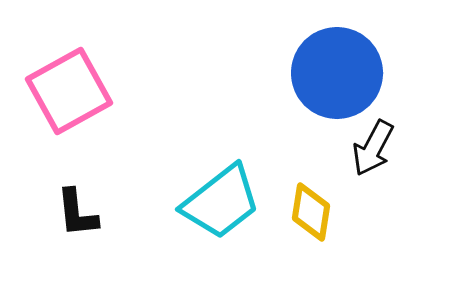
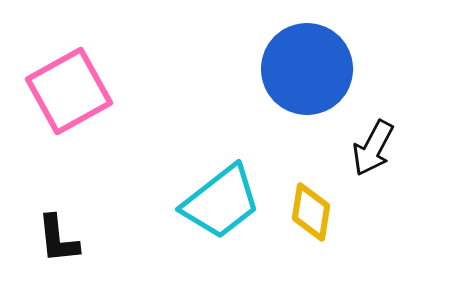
blue circle: moved 30 px left, 4 px up
black L-shape: moved 19 px left, 26 px down
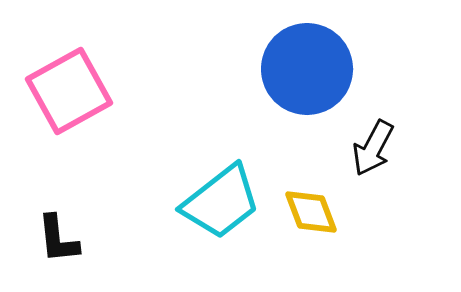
yellow diamond: rotated 30 degrees counterclockwise
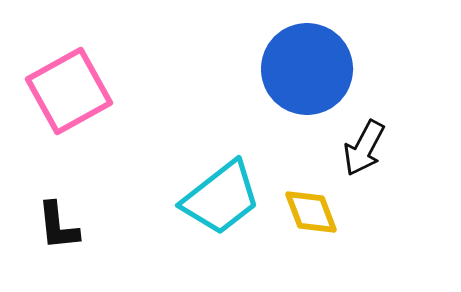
black arrow: moved 9 px left
cyan trapezoid: moved 4 px up
black L-shape: moved 13 px up
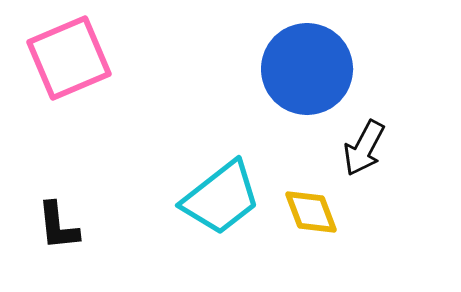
pink square: moved 33 px up; rotated 6 degrees clockwise
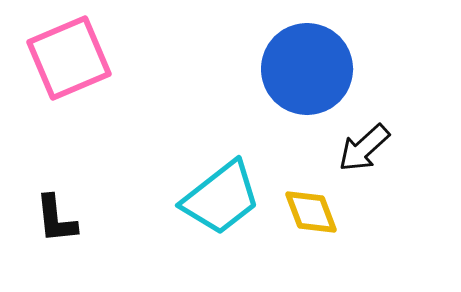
black arrow: rotated 20 degrees clockwise
black L-shape: moved 2 px left, 7 px up
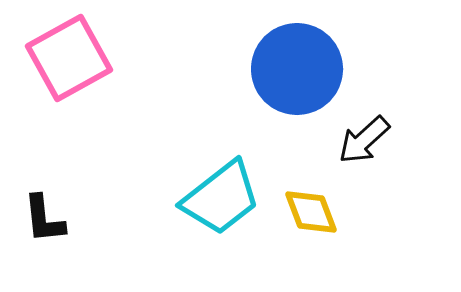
pink square: rotated 6 degrees counterclockwise
blue circle: moved 10 px left
black arrow: moved 8 px up
black L-shape: moved 12 px left
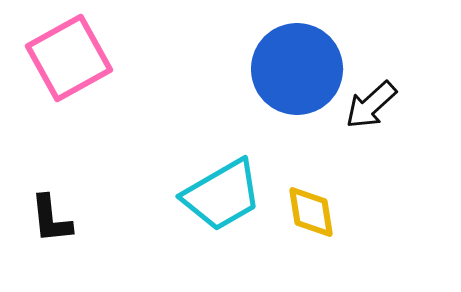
black arrow: moved 7 px right, 35 px up
cyan trapezoid: moved 1 px right, 3 px up; rotated 8 degrees clockwise
yellow diamond: rotated 12 degrees clockwise
black L-shape: moved 7 px right
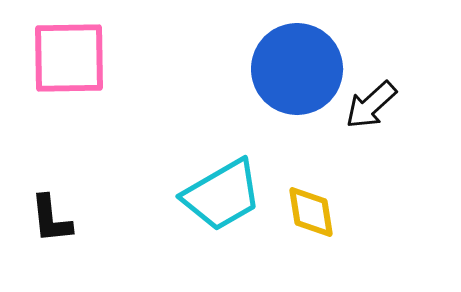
pink square: rotated 28 degrees clockwise
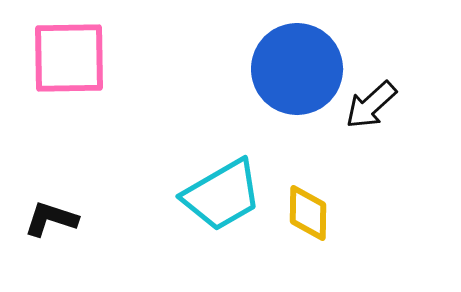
yellow diamond: moved 3 px left, 1 px down; rotated 10 degrees clockwise
black L-shape: rotated 114 degrees clockwise
